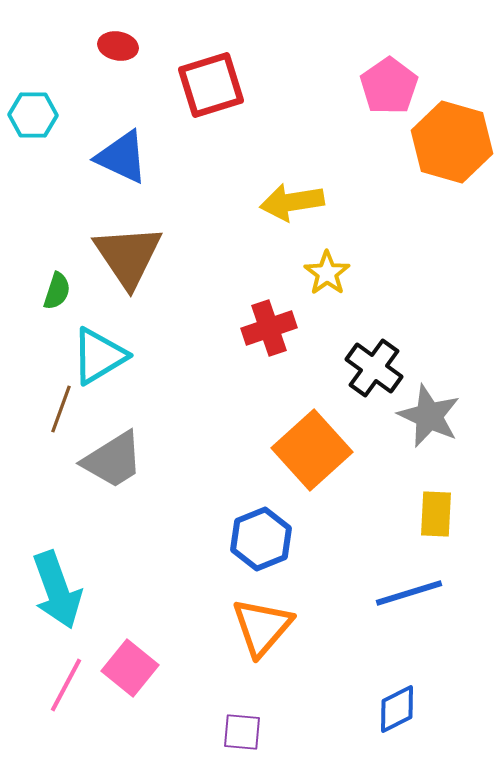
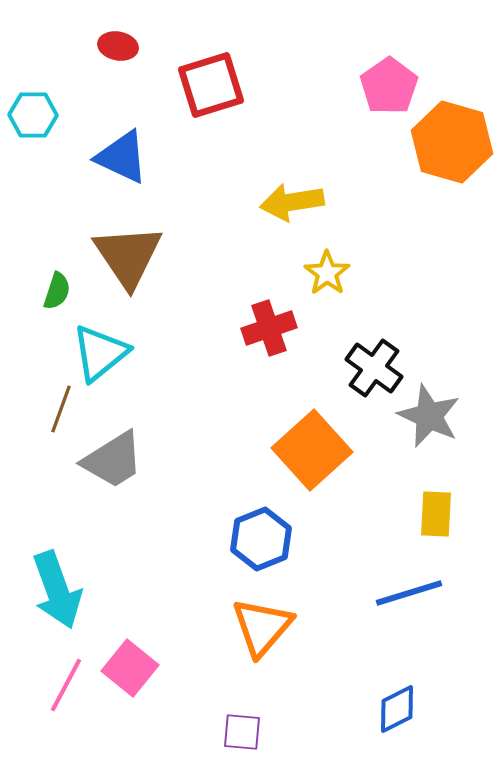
cyan triangle: moved 1 px right, 3 px up; rotated 8 degrees counterclockwise
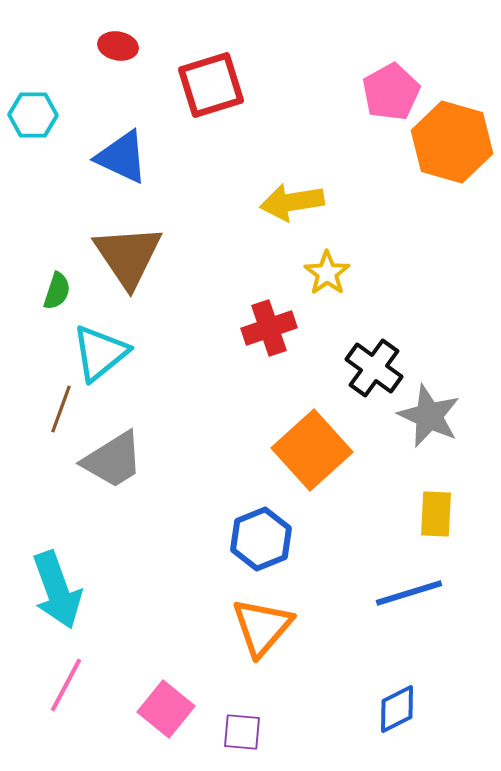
pink pentagon: moved 2 px right, 6 px down; rotated 6 degrees clockwise
pink square: moved 36 px right, 41 px down
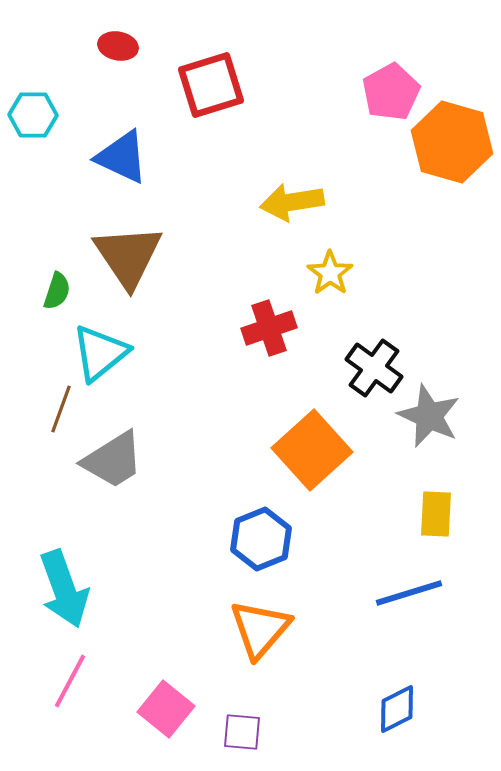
yellow star: moved 3 px right
cyan arrow: moved 7 px right, 1 px up
orange triangle: moved 2 px left, 2 px down
pink line: moved 4 px right, 4 px up
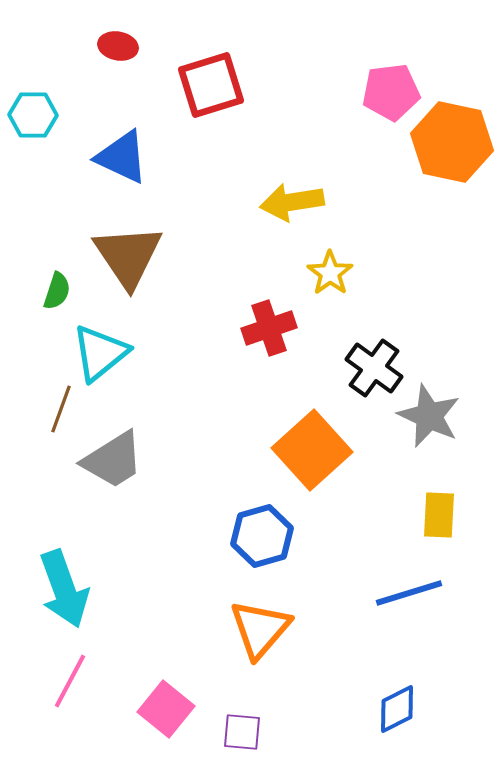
pink pentagon: rotated 22 degrees clockwise
orange hexagon: rotated 4 degrees counterclockwise
yellow rectangle: moved 3 px right, 1 px down
blue hexagon: moved 1 px right, 3 px up; rotated 6 degrees clockwise
